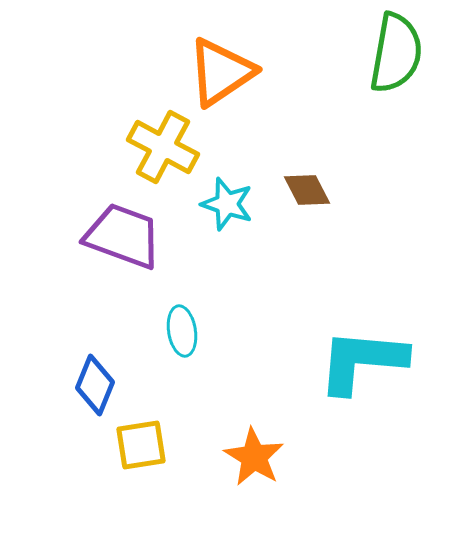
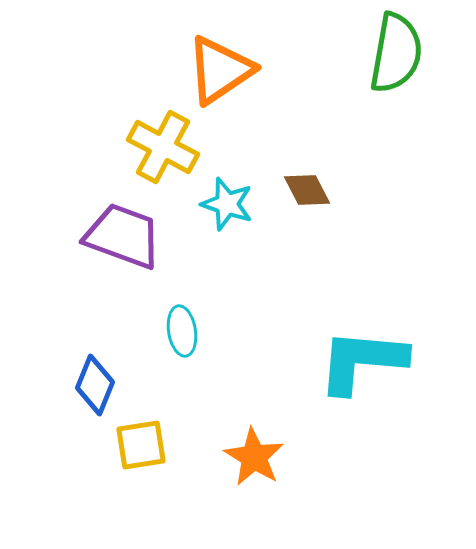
orange triangle: moved 1 px left, 2 px up
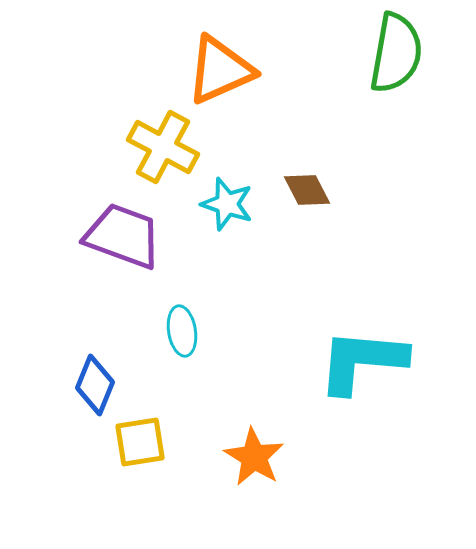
orange triangle: rotated 10 degrees clockwise
yellow square: moved 1 px left, 3 px up
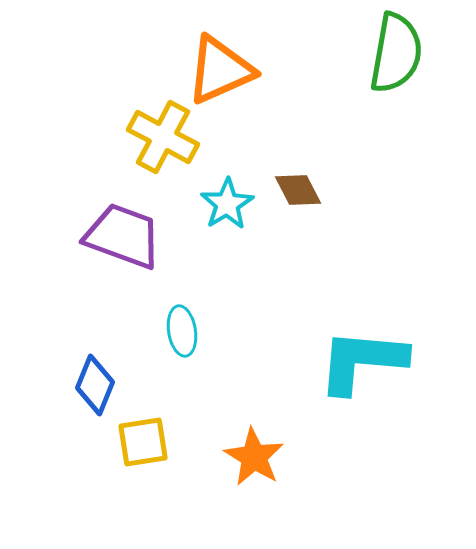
yellow cross: moved 10 px up
brown diamond: moved 9 px left
cyan star: rotated 22 degrees clockwise
yellow square: moved 3 px right
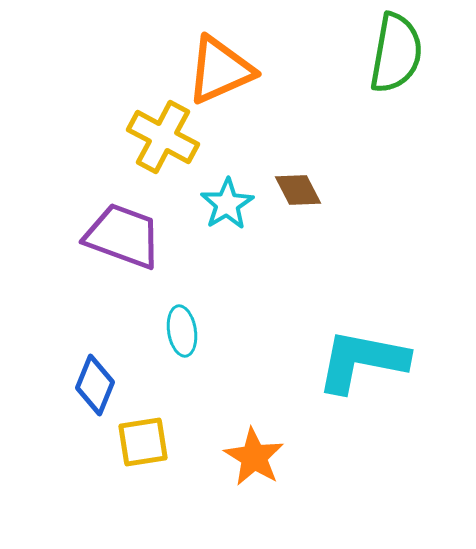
cyan L-shape: rotated 6 degrees clockwise
